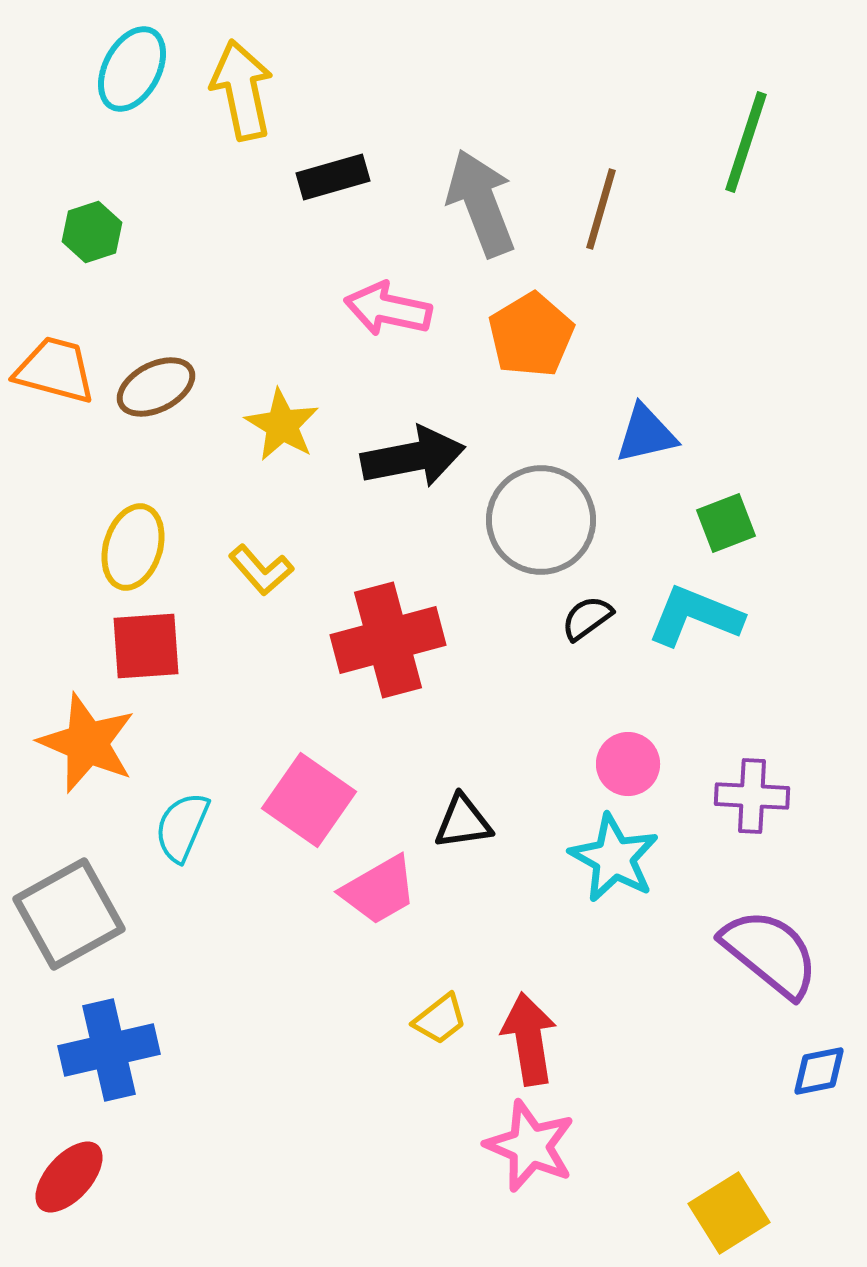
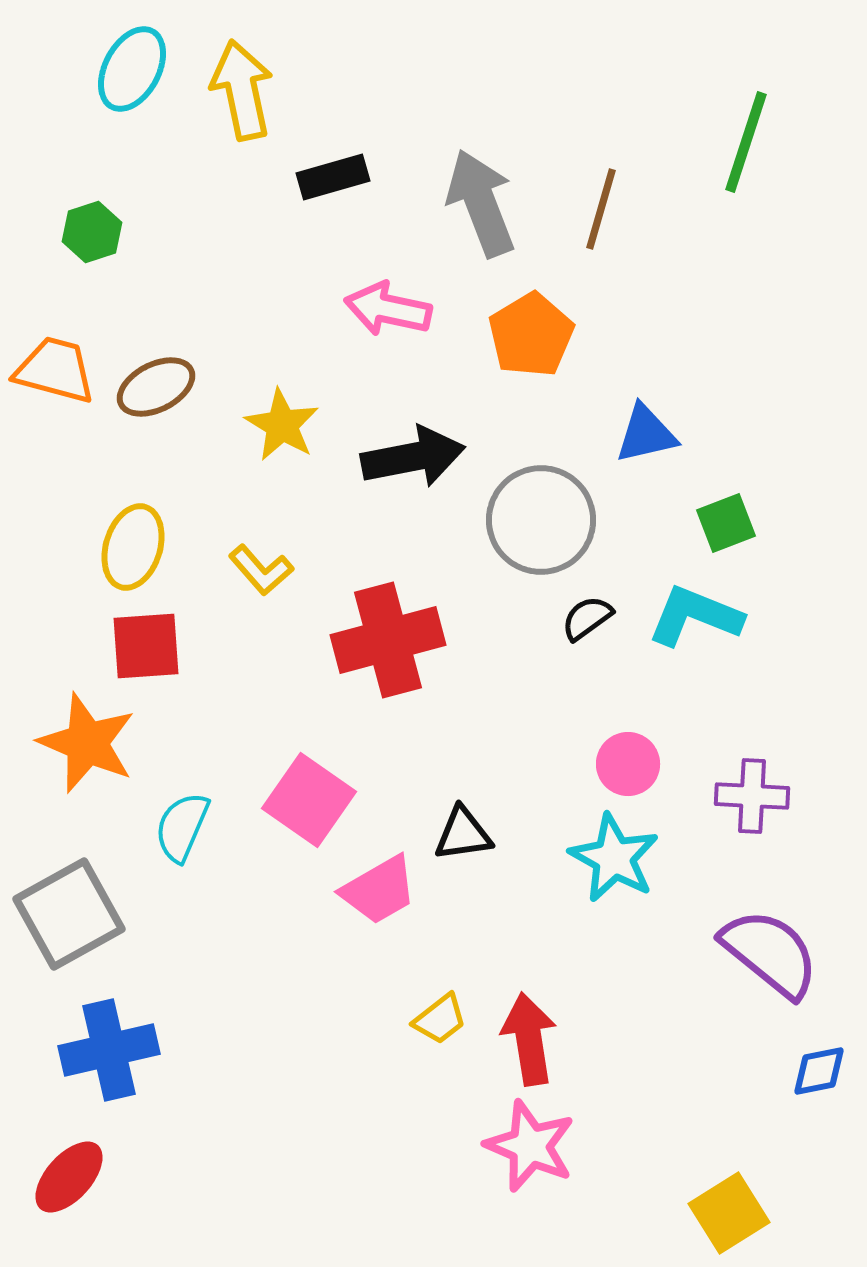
black triangle: moved 12 px down
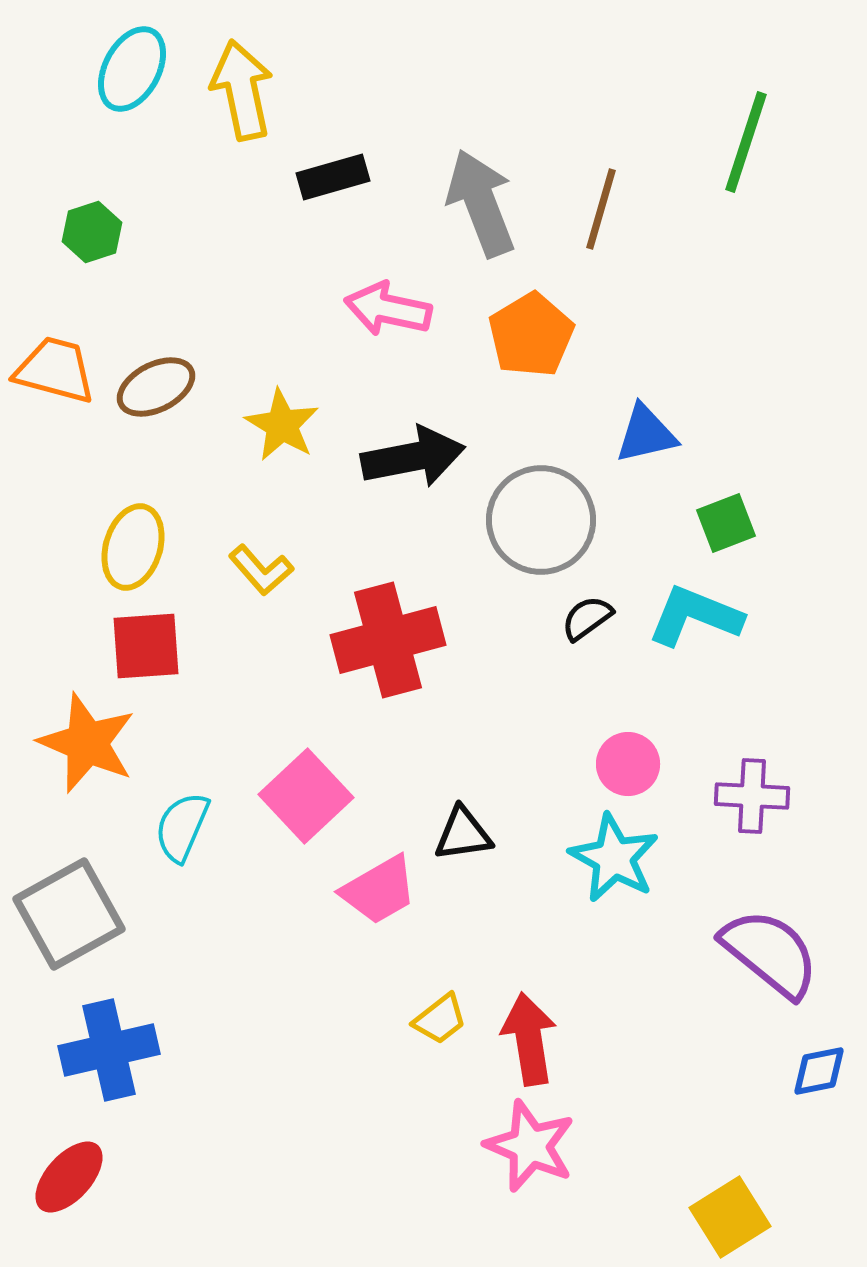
pink square: moved 3 px left, 4 px up; rotated 12 degrees clockwise
yellow square: moved 1 px right, 4 px down
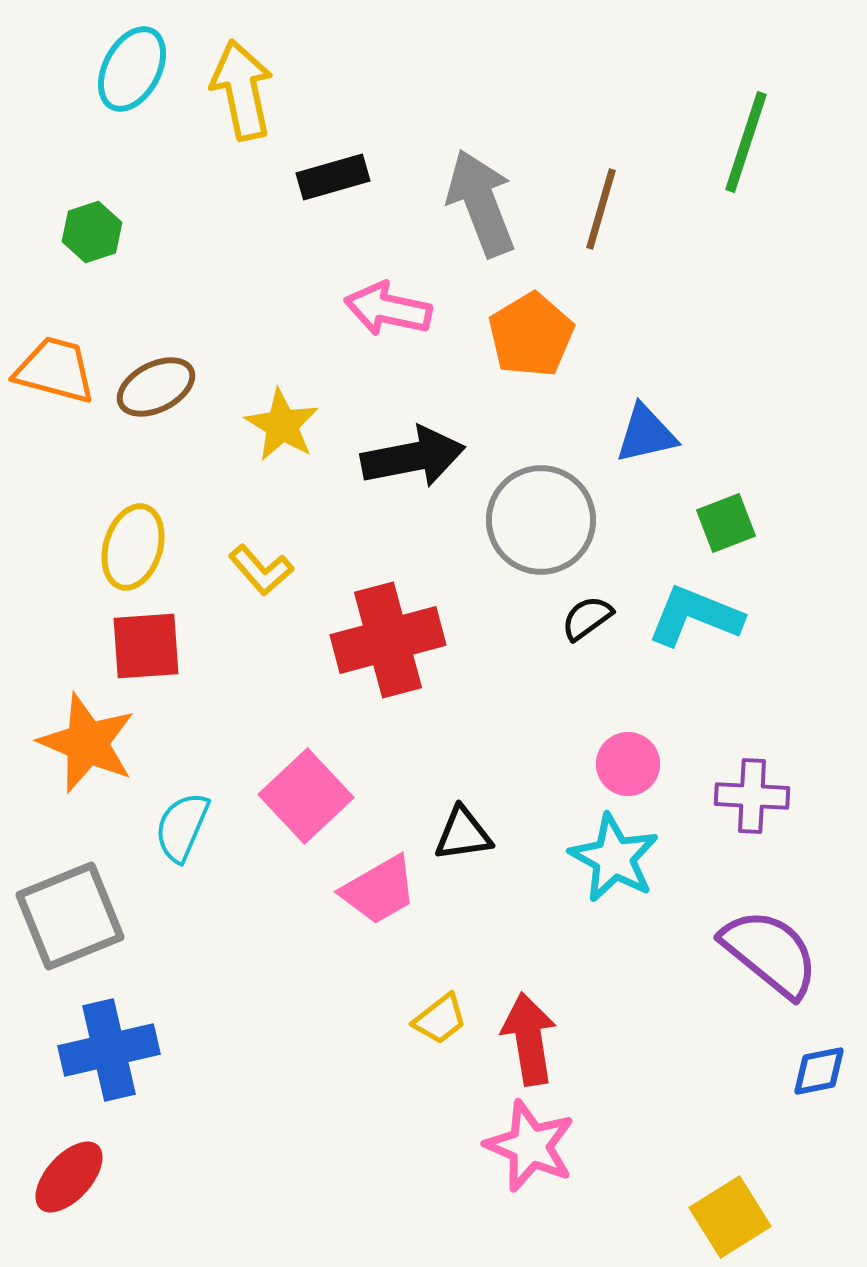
gray square: moved 1 px right, 2 px down; rotated 7 degrees clockwise
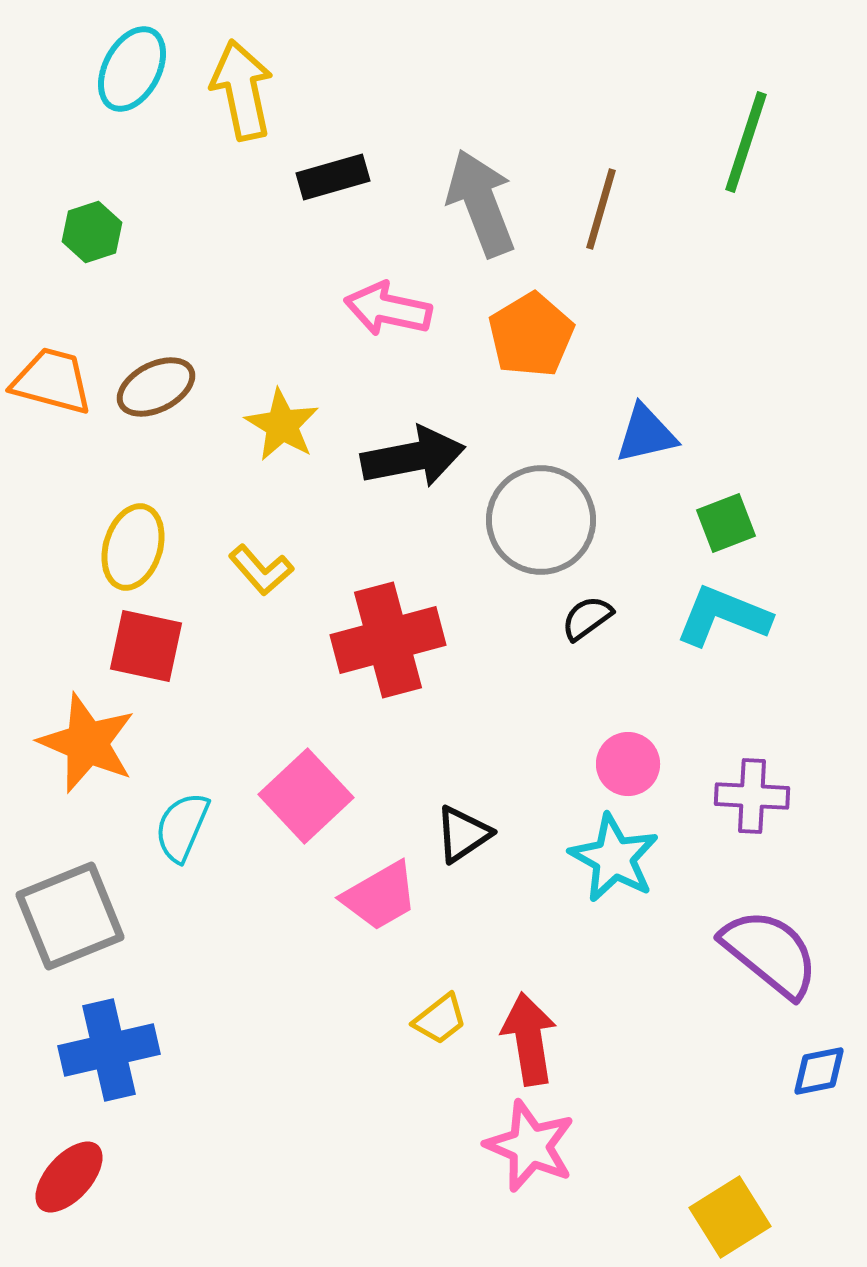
orange trapezoid: moved 3 px left, 11 px down
cyan L-shape: moved 28 px right
red square: rotated 16 degrees clockwise
black triangle: rotated 26 degrees counterclockwise
pink trapezoid: moved 1 px right, 6 px down
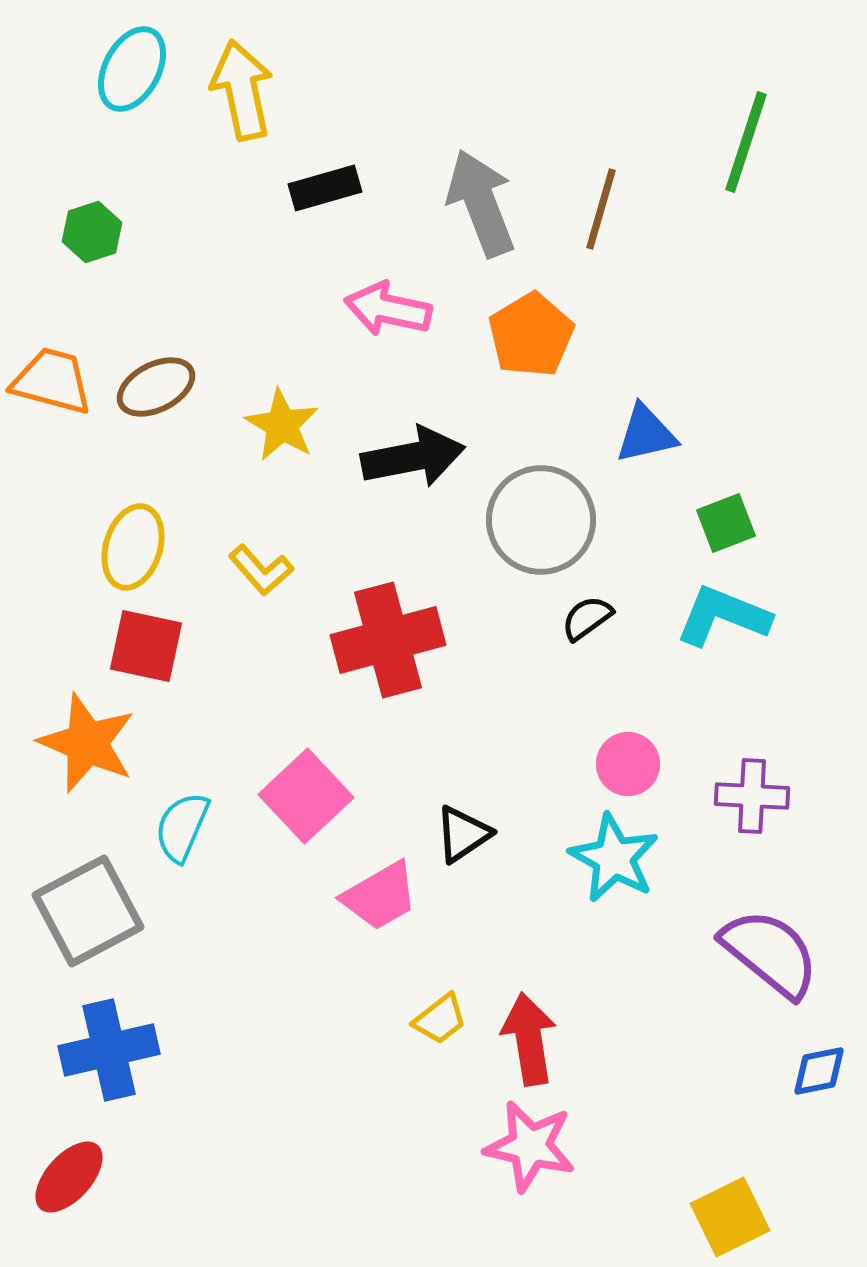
black rectangle: moved 8 px left, 11 px down
gray square: moved 18 px right, 5 px up; rotated 6 degrees counterclockwise
pink star: rotated 10 degrees counterclockwise
yellow square: rotated 6 degrees clockwise
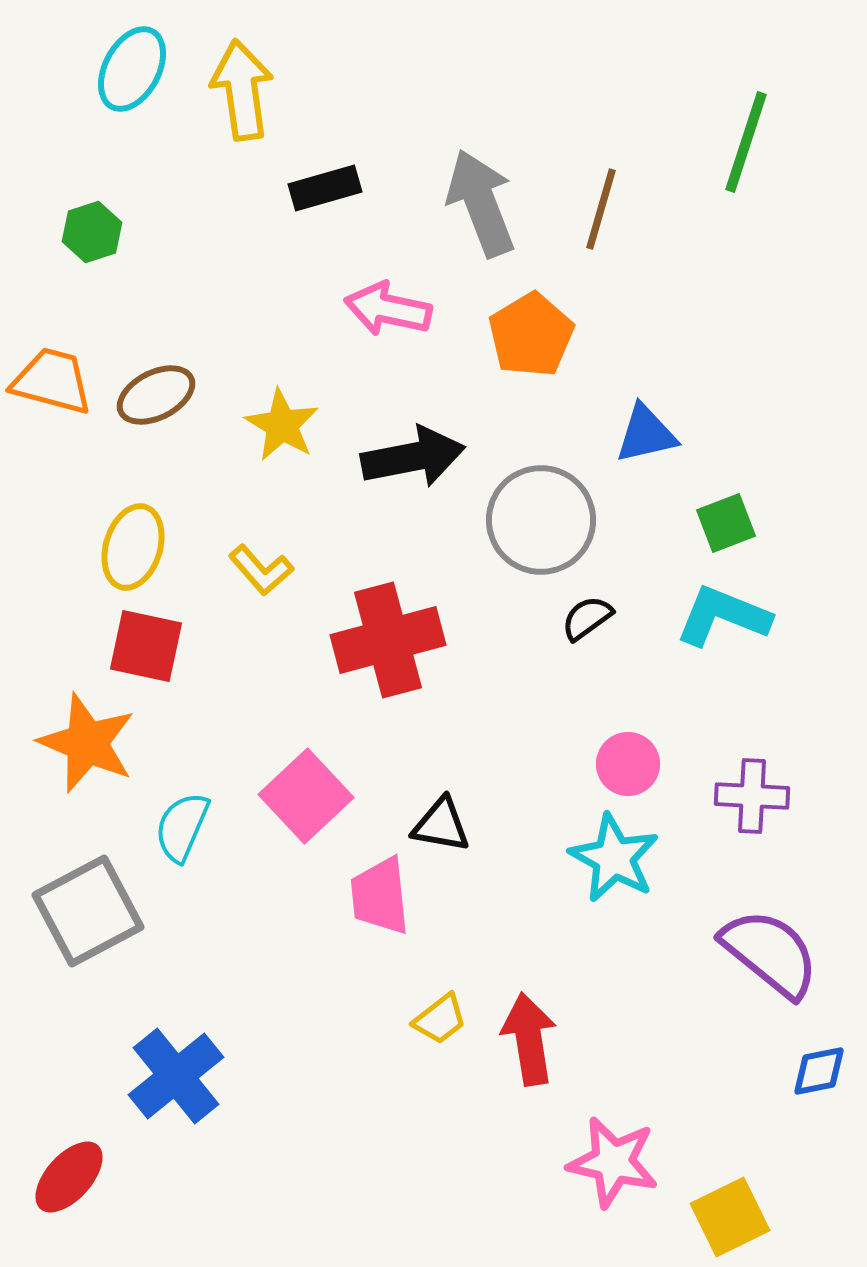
yellow arrow: rotated 4 degrees clockwise
brown ellipse: moved 8 px down
black triangle: moved 22 px left, 9 px up; rotated 44 degrees clockwise
pink trapezoid: rotated 114 degrees clockwise
blue cross: moved 67 px right, 26 px down; rotated 26 degrees counterclockwise
pink star: moved 83 px right, 16 px down
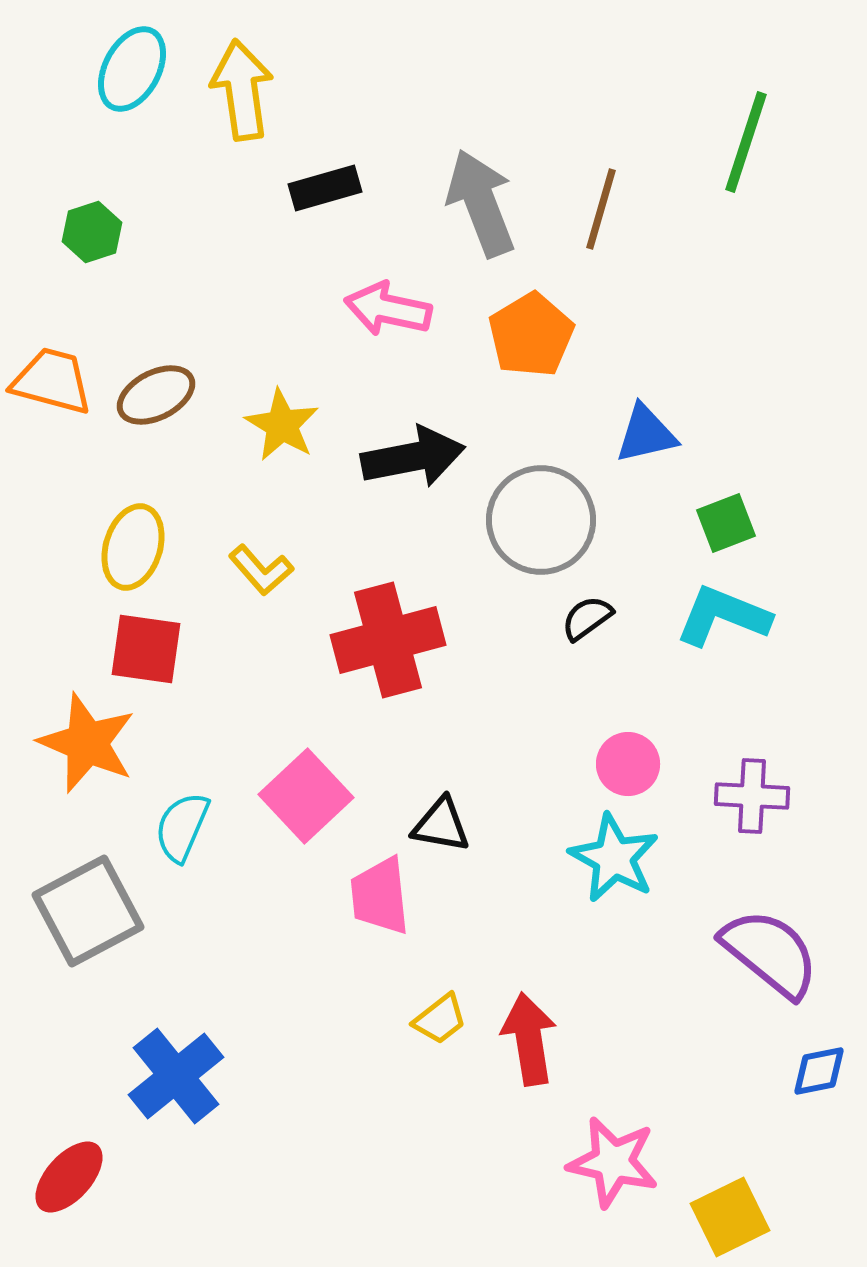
red square: moved 3 px down; rotated 4 degrees counterclockwise
